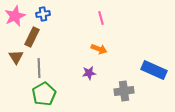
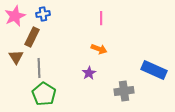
pink line: rotated 16 degrees clockwise
purple star: rotated 24 degrees counterclockwise
green pentagon: rotated 10 degrees counterclockwise
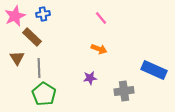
pink line: rotated 40 degrees counterclockwise
brown rectangle: rotated 72 degrees counterclockwise
brown triangle: moved 1 px right, 1 px down
purple star: moved 1 px right, 5 px down; rotated 24 degrees clockwise
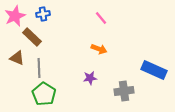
brown triangle: rotated 35 degrees counterclockwise
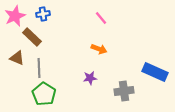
blue rectangle: moved 1 px right, 2 px down
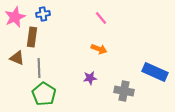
pink star: moved 1 px down
brown rectangle: rotated 54 degrees clockwise
gray cross: rotated 18 degrees clockwise
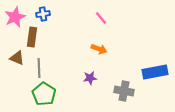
blue rectangle: rotated 35 degrees counterclockwise
